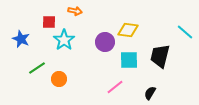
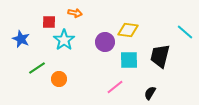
orange arrow: moved 2 px down
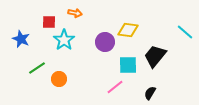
black trapezoid: moved 5 px left; rotated 25 degrees clockwise
cyan square: moved 1 px left, 5 px down
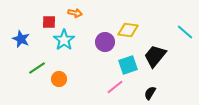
cyan square: rotated 18 degrees counterclockwise
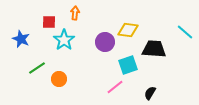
orange arrow: rotated 96 degrees counterclockwise
black trapezoid: moved 1 px left, 7 px up; rotated 55 degrees clockwise
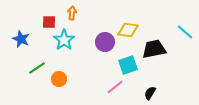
orange arrow: moved 3 px left
black trapezoid: rotated 15 degrees counterclockwise
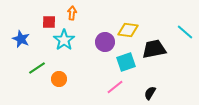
cyan square: moved 2 px left, 3 px up
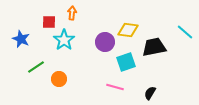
black trapezoid: moved 2 px up
green line: moved 1 px left, 1 px up
pink line: rotated 54 degrees clockwise
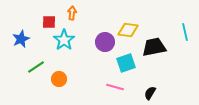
cyan line: rotated 36 degrees clockwise
blue star: rotated 24 degrees clockwise
cyan square: moved 1 px down
